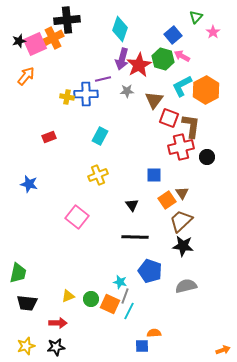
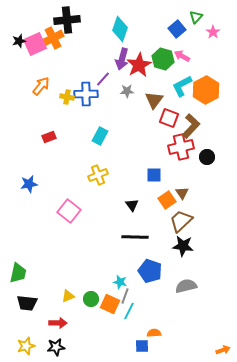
blue square at (173, 35): moved 4 px right, 6 px up
orange arrow at (26, 76): moved 15 px right, 10 px down
purple line at (103, 79): rotated 35 degrees counterclockwise
brown L-shape at (191, 126): rotated 35 degrees clockwise
blue star at (29, 184): rotated 24 degrees counterclockwise
pink square at (77, 217): moved 8 px left, 6 px up
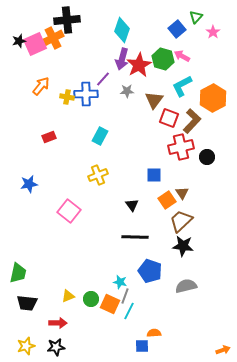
cyan diamond at (120, 29): moved 2 px right, 1 px down
orange hexagon at (206, 90): moved 7 px right, 8 px down
brown L-shape at (191, 126): moved 1 px right, 5 px up
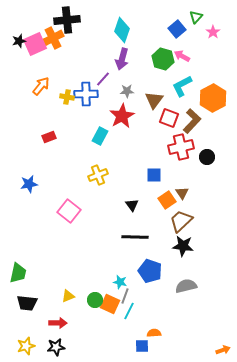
red star at (139, 65): moved 17 px left, 51 px down
green circle at (91, 299): moved 4 px right, 1 px down
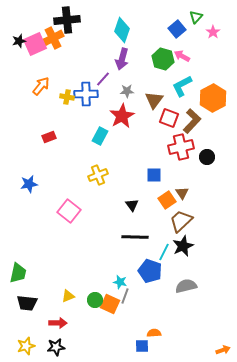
black star at (183, 246): rotated 30 degrees counterclockwise
cyan line at (129, 311): moved 35 px right, 59 px up
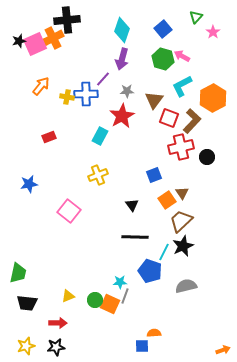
blue square at (177, 29): moved 14 px left
blue square at (154, 175): rotated 21 degrees counterclockwise
cyan star at (120, 282): rotated 16 degrees counterclockwise
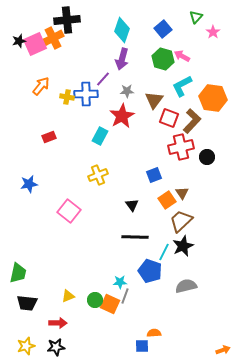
orange hexagon at (213, 98): rotated 24 degrees counterclockwise
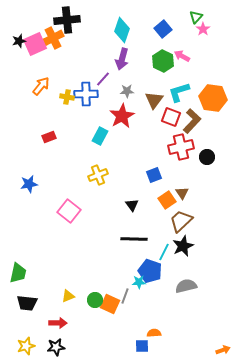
pink star at (213, 32): moved 10 px left, 3 px up
green hexagon at (163, 59): moved 2 px down; rotated 10 degrees clockwise
cyan L-shape at (182, 86): moved 3 px left, 6 px down; rotated 10 degrees clockwise
red square at (169, 118): moved 2 px right, 1 px up
black line at (135, 237): moved 1 px left, 2 px down
cyan star at (120, 282): moved 19 px right
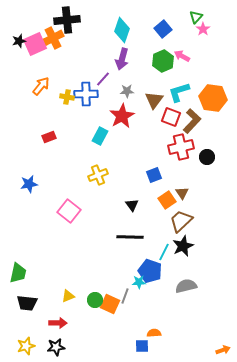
green hexagon at (163, 61): rotated 10 degrees clockwise
black line at (134, 239): moved 4 px left, 2 px up
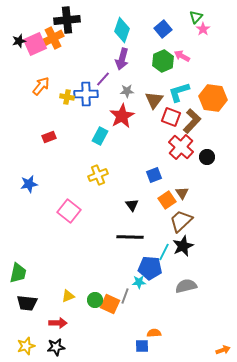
red cross at (181, 147): rotated 35 degrees counterclockwise
blue pentagon at (150, 271): moved 3 px up; rotated 15 degrees counterclockwise
